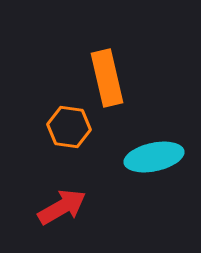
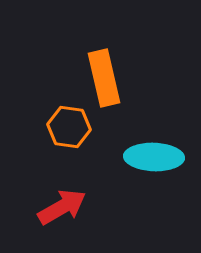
orange rectangle: moved 3 px left
cyan ellipse: rotated 14 degrees clockwise
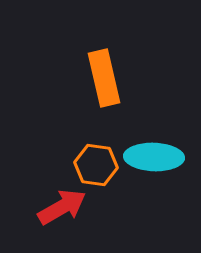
orange hexagon: moved 27 px right, 38 px down
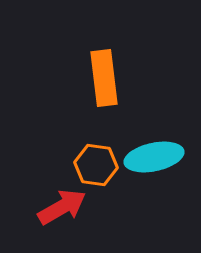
orange rectangle: rotated 6 degrees clockwise
cyan ellipse: rotated 14 degrees counterclockwise
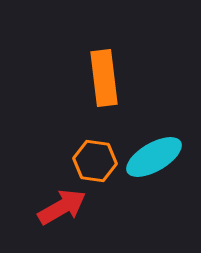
cyan ellipse: rotated 18 degrees counterclockwise
orange hexagon: moved 1 px left, 4 px up
